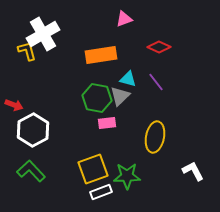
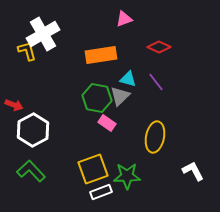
pink rectangle: rotated 42 degrees clockwise
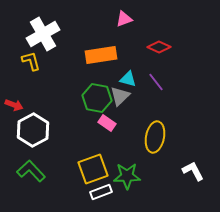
yellow L-shape: moved 4 px right, 10 px down
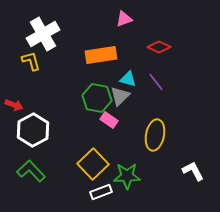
pink rectangle: moved 2 px right, 3 px up
yellow ellipse: moved 2 px up
yellow square: moved 5 px up; rotated 24 degrees counterclockwise
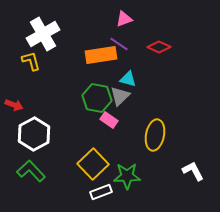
purple line: moved 37 px left, 38 px up; rotated 18 degrees counterclockwise
white hexagon: moved 1 px right, 4 px down
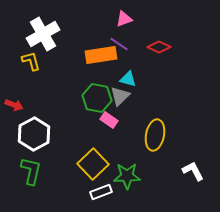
green L-shape: rotated 56 degrees clockwise
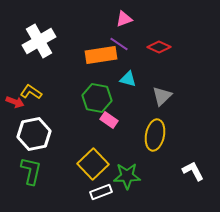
white cross: moved 4 px left, 7 px down
yellow L-shape: moved 31 px down; rotated 40 degrees counterclockwise
gray triangle: moved 42 px right
red arrow: moved 1 px right, 3 px up
white hexagon: rotated 16 degrees clockwise
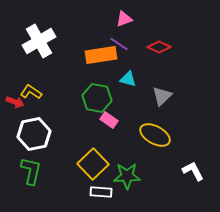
yellow ellipse: rotated 72 degrees counterclockwise
white rectangle: rotated 25 degrees clockwise
